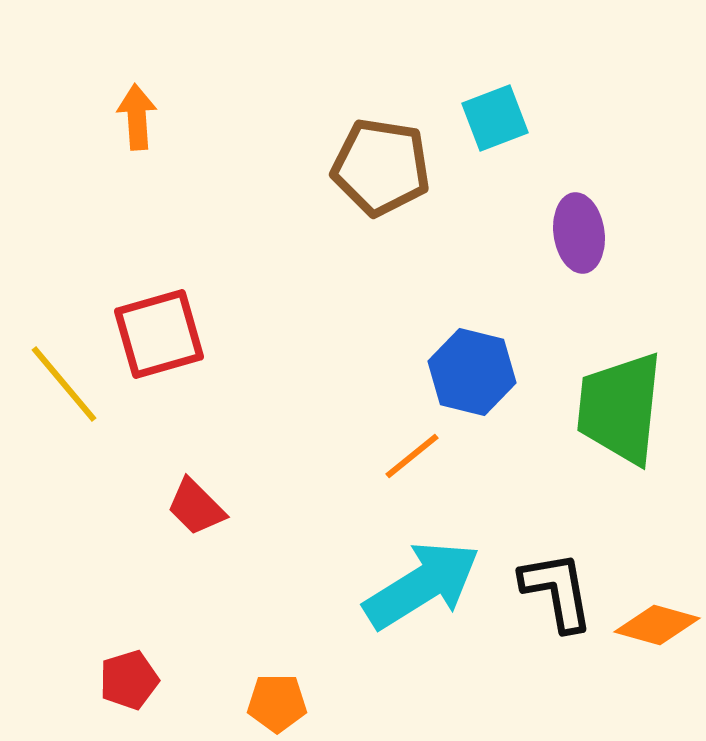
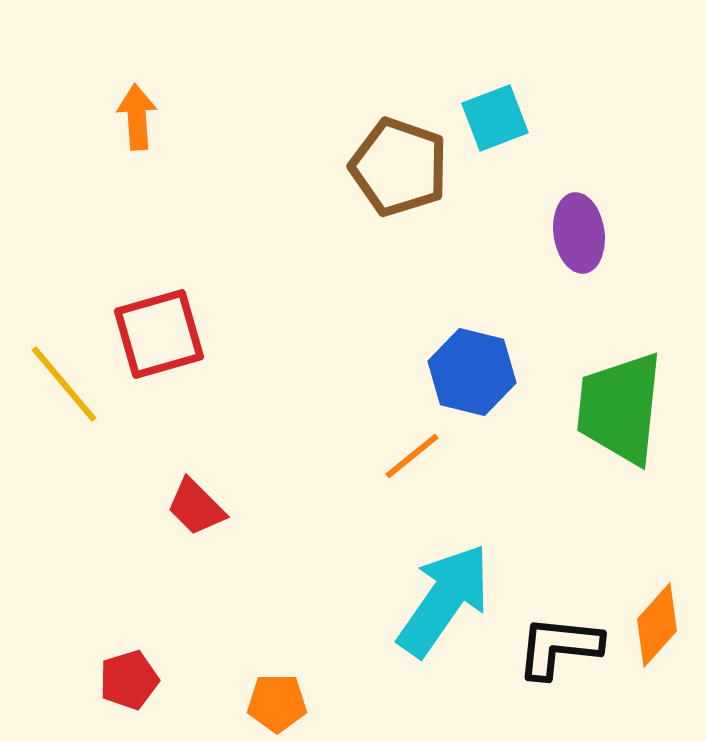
brown pentagon: moved 18 px right; rotated 10 degrees clockwise
cyan arrow: moved 22 px right, 15 px down; rotated 23 degrees counterclockwise
black L-shape: moved 2 px right, 56 px down; rotated 74 degrees counterclockwise
orange diamond: rotated 64 degrees counterclockwise
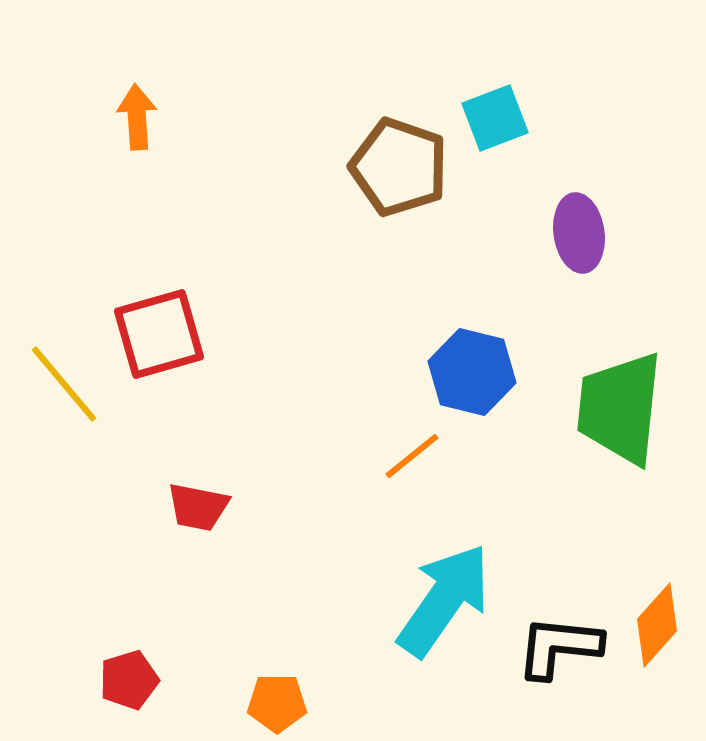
red trapezoid: moved 2 px right; rotated 34 degrees counterclockwise
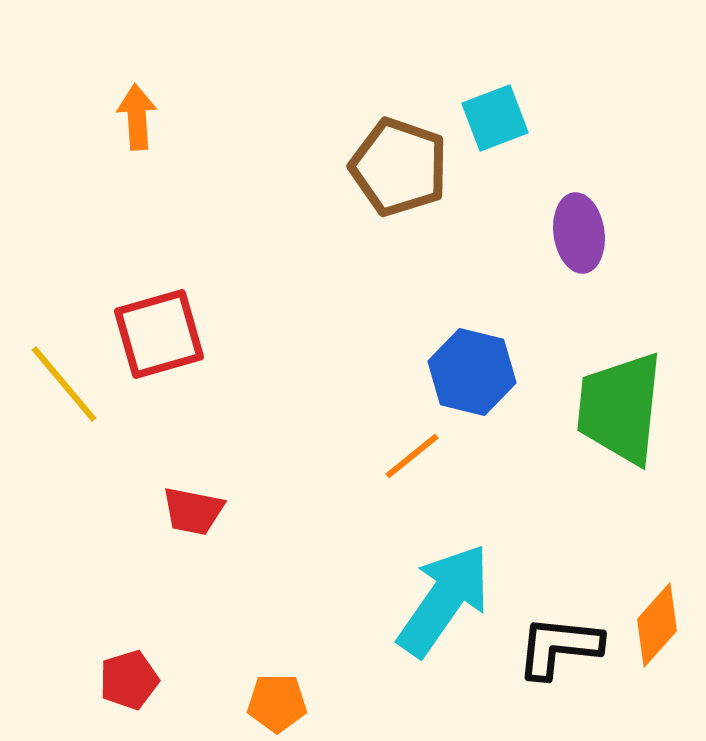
red trapezoid: moved 5 px left, 4 px down
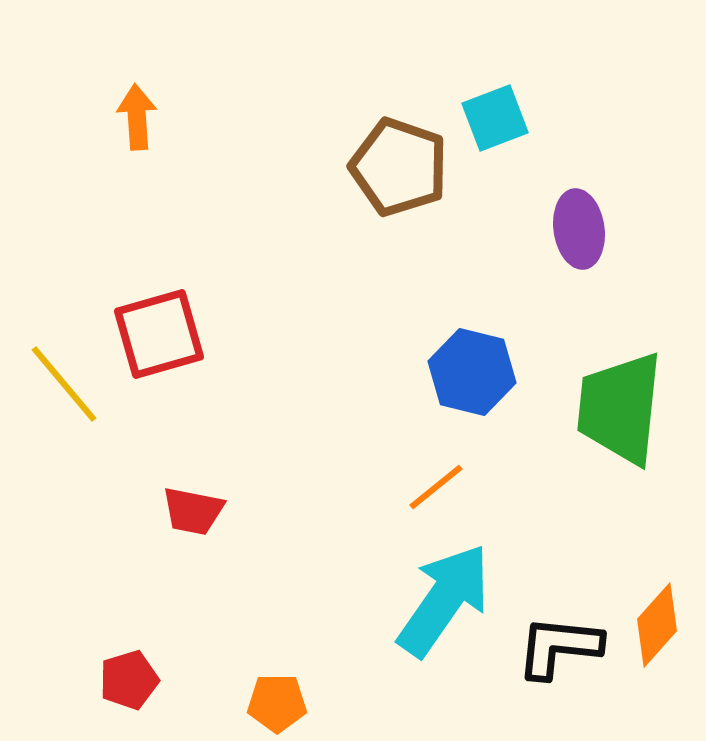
purple ellipse: moved 4 px up
orange line: moved 24 px right, 31 px down
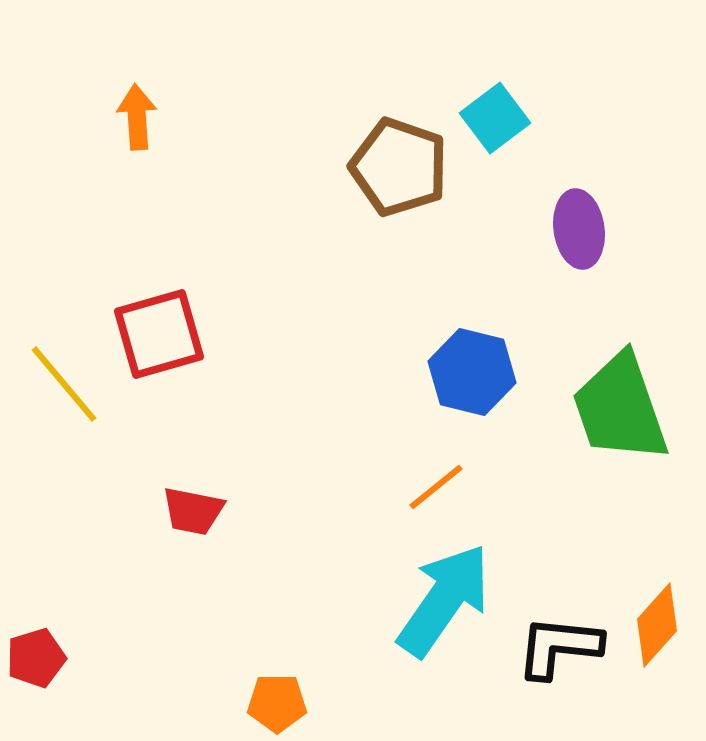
cyan square: rotated 16 degrees counterclockwise
green trapezoid: rotated 25 degrees counterclockwise
red pentagon: moved 93 px left, 22 px up
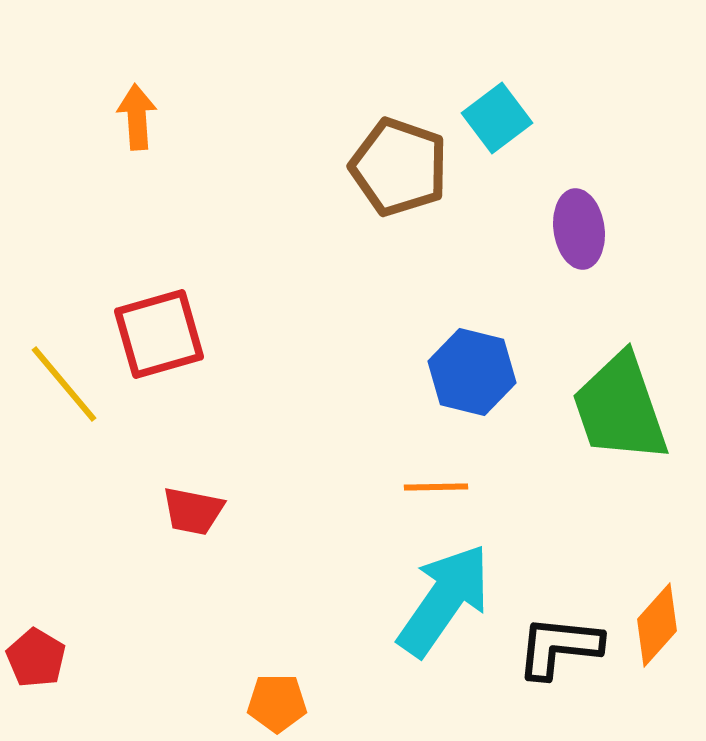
cyan square: moved 2 px right
orange line: rotated 38 degrees clockwise
red pentagon: rotated 24 degrees counterclockwise
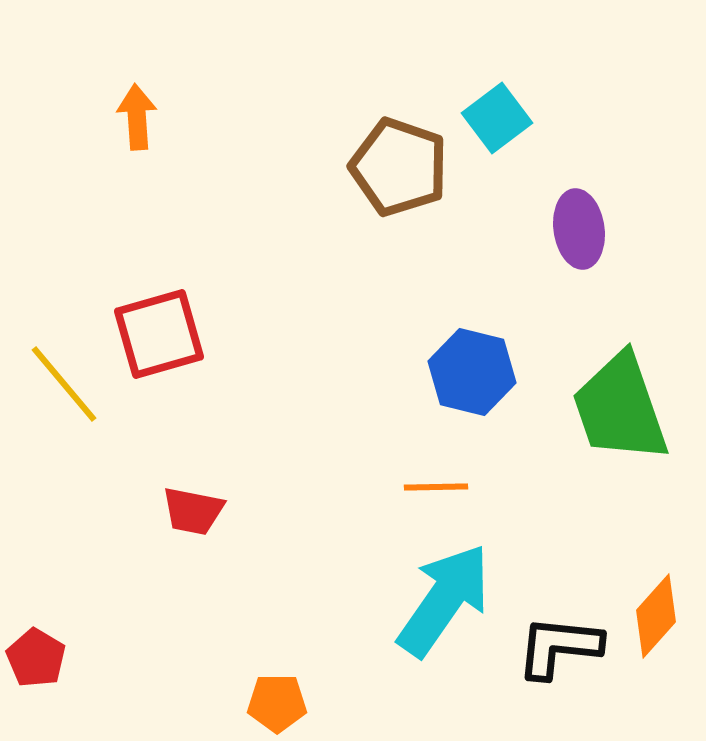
orange diamond: moved 1 px left, 9 px up
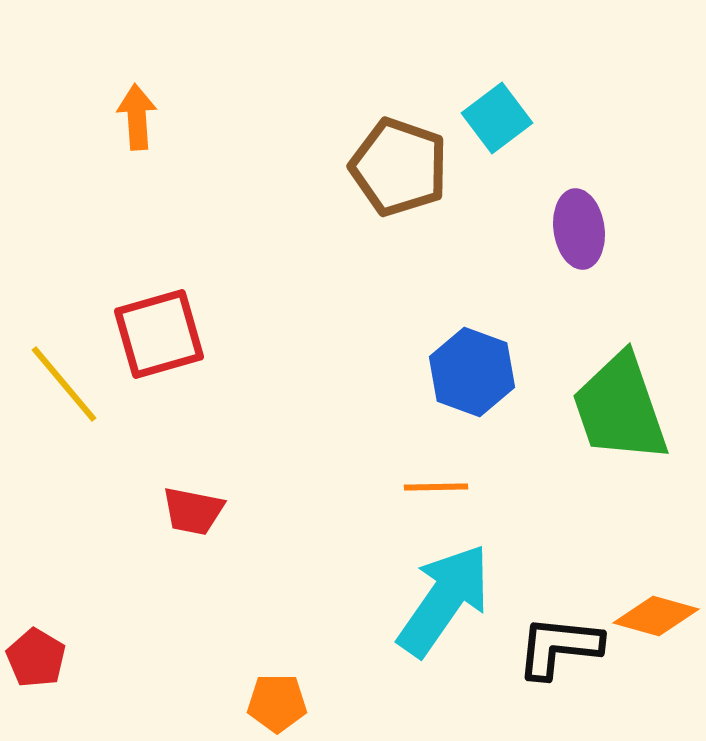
blue hexagon: rotated 6 degrees clockwise
orange diamond: rotated 64 degrees clockwise
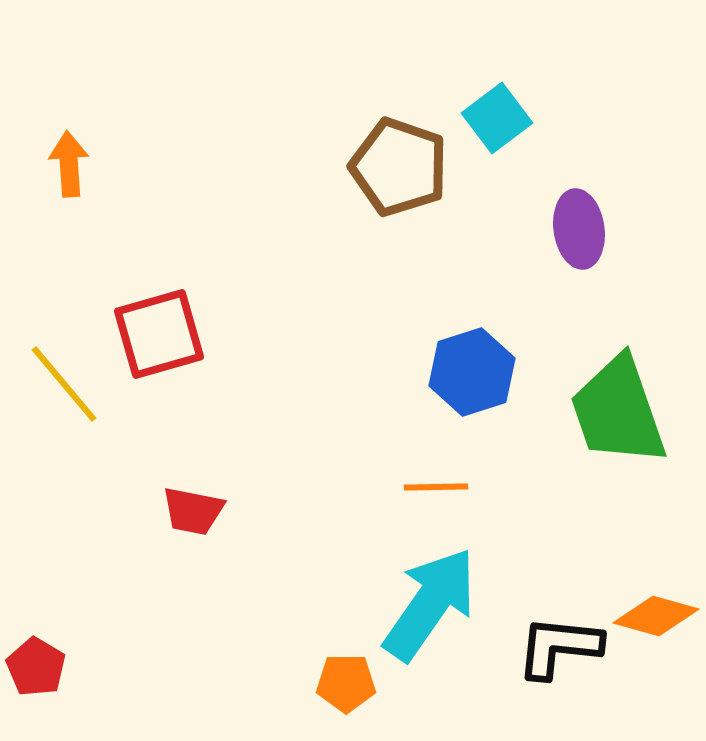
orange arrow: moved 68 px left, 47 px down
blue hexagon: rotated 22 degrees clockwise
green trapezoid: moved 2 px left, 3 px down
cyan arrow: moved 14 px left, 4 px down
red pentagon: moved 9 px down
orange pentagon: moved 69 px right, 20 px up
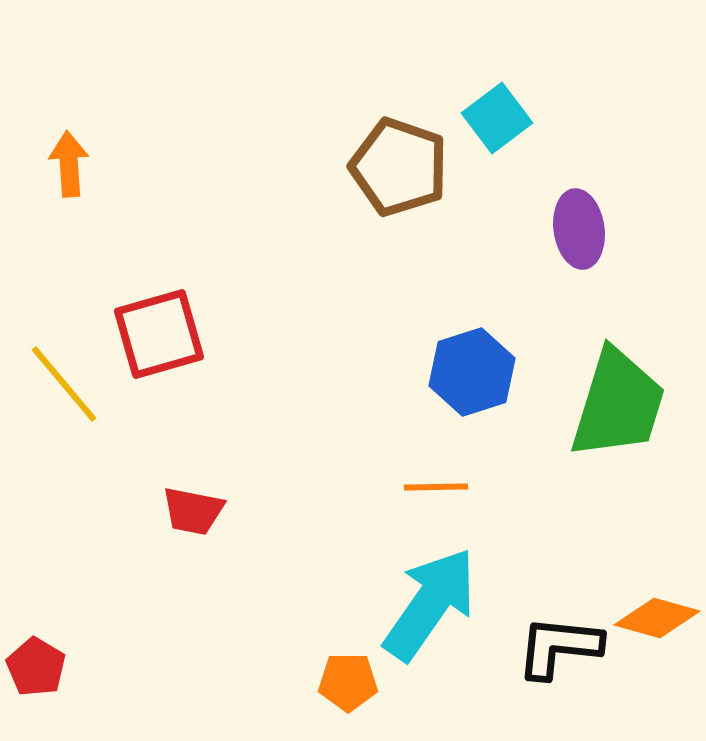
green trapezoid: moved 7 px up; rotated 144 degrees counterclockwise
orange diamond: moved 1 px right, 2 px down
orange pentagon: moved 2 px right, 1 px up
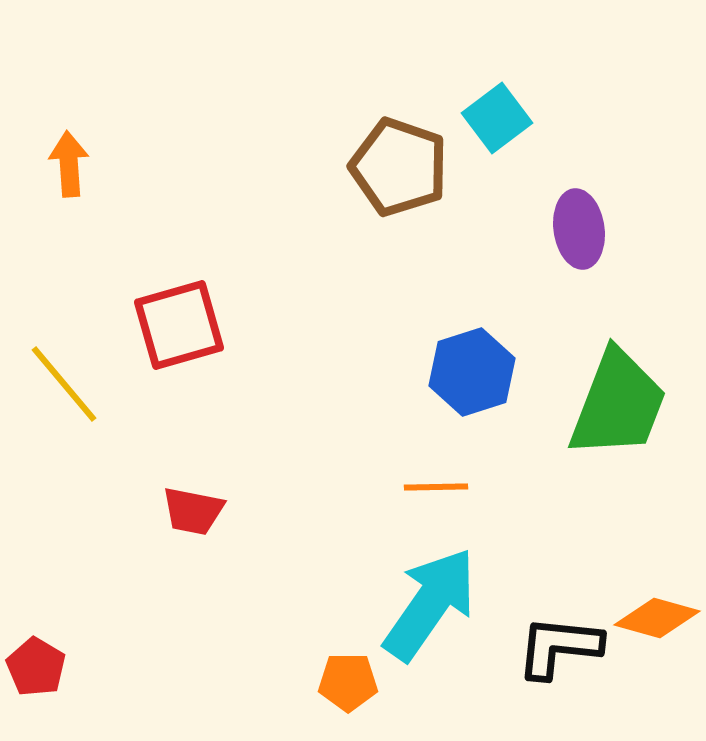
red square: moved 20 px right, 9 px up
green trapezoid: rotated 4 degrees clockwise
